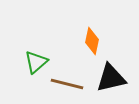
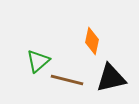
green triangle: moved 2 px right, 1 px up
brown line: moved 4 px up
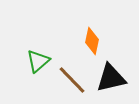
brown line: moved 5 px right; rotated 32 degrees clockwise
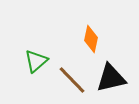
orange diamond: moved 1 px left, 2 px up
green triangle: moved 2 px left
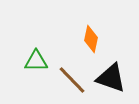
green triangle: rotated 40 degrees clockwise
black triangle: rotated 32 degrees clockwise
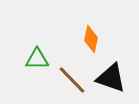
green triangle: moved 1 px right, 2 px up
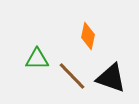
orange diamond: moved 3 px left, 3 px up
brown line: moved 4 px up
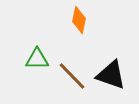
orange diamond: moved 9 px left, 16 px up
black triangle: moved 3 px up
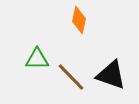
brown line: moved 1 px left, 1 px down
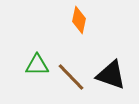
green triangle: moved 6 px down
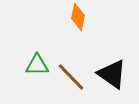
orange diamond: moved 1 px left, 3 px up
black triangle: moved 1 px right, 1 px up; rotated 16 degrees clockwise
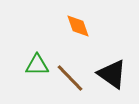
orange diamond: moved 9 px down; rotated 32 degrees counterclockwise
brown line: moved 1 px left, 1 px down
